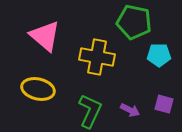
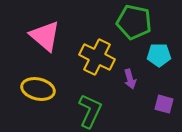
yellow cross: rotated 16 degrees clockwise
purple arrow: moved 31 px up; rotated 48 degrees clockwise
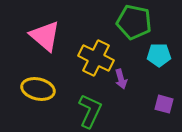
yellow cross: moved 1 px left, 1 px down
purple arrow: moved 9 px left
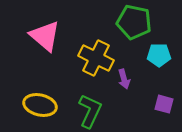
purple arrow: moved 3 px right
yellow ellipse: moved 2 px right, 16 px down
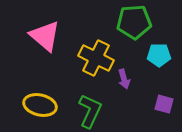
green pentagon: rotated 16 degrees counterclockwise
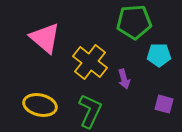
pink triangle: moved 2 px down
yellow cross: moved 6 px left, 4 px down; rotated 12 degrees clockwise
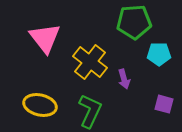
pink triangle: rotated 12 degrees clockwise
cyan pentagon: moved 1 px up
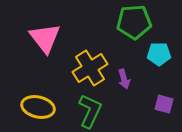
yellow cross: moved 6 px down; rotated 20 degrees clockwise
yellow ellipse: moved 2 px left, 2 px down
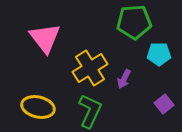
purple arrow: rotated 42 degrees clockwise
purple square: rotated 36 degrees clockwise
